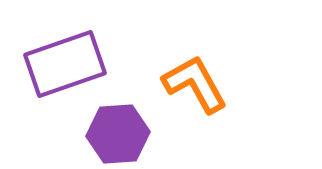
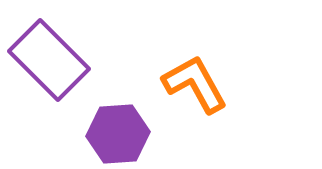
purple rectangle: moved 16 px left, 4 px up; rotated 64 degrees clockwise
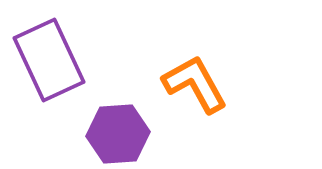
purple rectangle: rotated 20 degrees clockwise
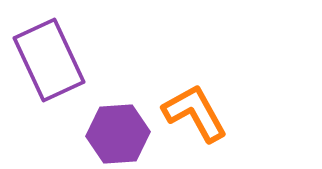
orange L-shape: moved 29 px down
